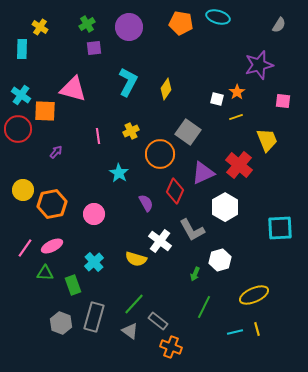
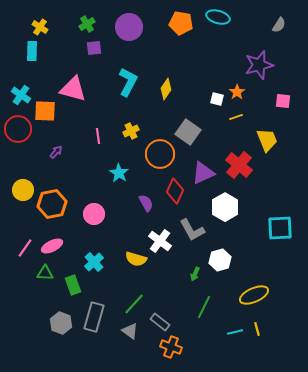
cyan rectangle at (22, 49): moved 10 px right, 2 px down
gray rectangle at (158, 321): moved 2 px right, 1 px down
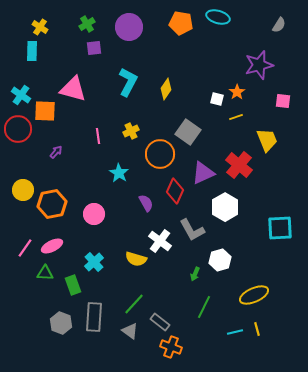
gray rectangle at (94, 317): rotated 12 degrees counterclockwise
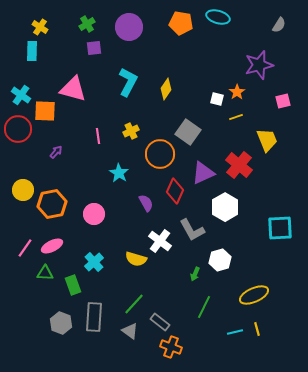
pink square at (283, 101): rotated 21 degrees counterclockwise
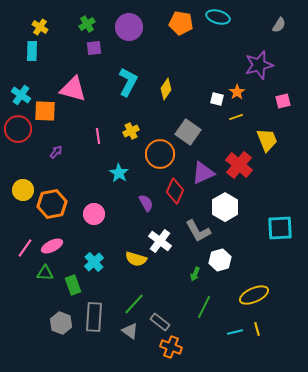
gray L-shape at (192, 230): moved 6 px right, 1 px down
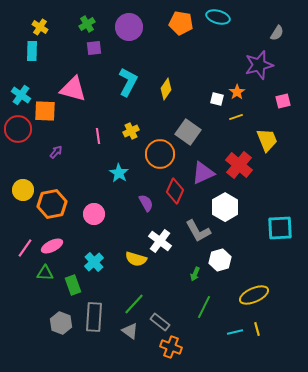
gray semicircle at (279, 25): moved 2 px left, 8 px down
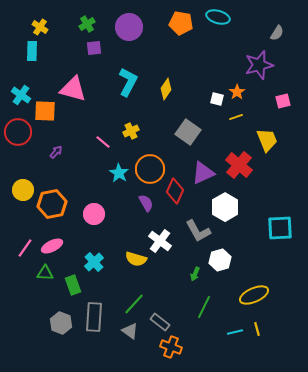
red circle at (18, 129): moved 3 px down
pink line at (98, 136): moved 5 px right, 6 px down; rotated 42 degrees counterclockwise
orange circle at (160, 154): moved 10 px left, 15 px down
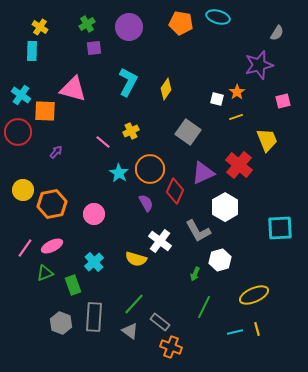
green triangle at (45, 273): rotated 24 degrees counterclockwise
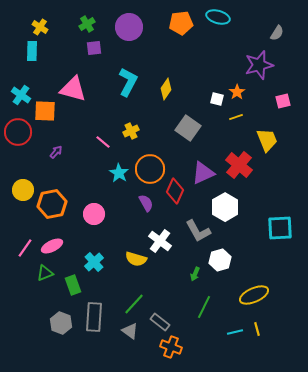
orange pentagon at (181, 23): rotated 15 degrees counterclockwise
gray square at (188, 132): moved 4 px up
